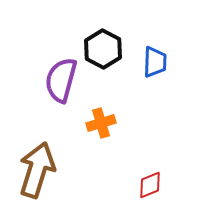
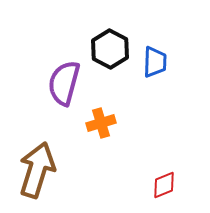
black hexagon: moved 7 px right
purple semicircle: moved 3 px right, 3 px down
red diamond: moved 14 px right
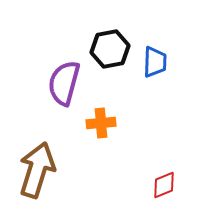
black hexagon: rotated 21 degrees clockwise
orange cross: rotated 12 degrees clockwise
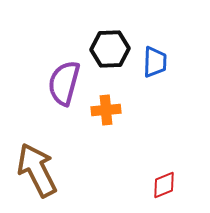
black hexagon: rotated 9 degrees clockwise
orange cross: moved 5 px right, 13 px up
brown arrow: rotated 44 degrees counterclockwise
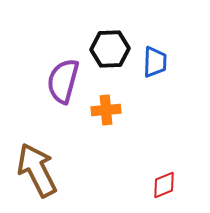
purple semicircle: moved 1 px left, 2 px up
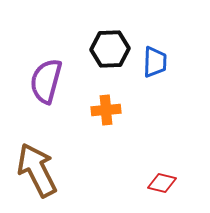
purple semicircle: moved 17 px left
red diamond: moved 2 px left, 2 px up; rotated 36 degrees clockwise
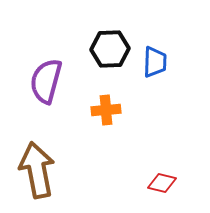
brown arrow: rotated 16 degrees clockwise
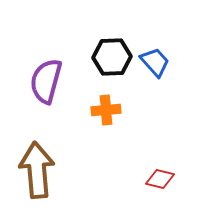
black hexagon: moved 2 px right, 8 px down
blue trapezoid: rotated 44 degrees counterclockwise
brown arrow: rotated 6 degrees clockwise
red diamond: moved 2 px left, 4 px up
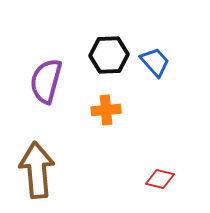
black hexagon: moved 3 px left, 2 px up
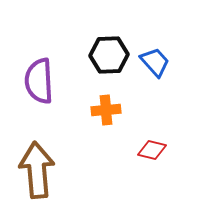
purple semicircle: moved 7 px left; rotated 18 degrees counterclockwise
red diamond: moved 8 px left, 29 px up
